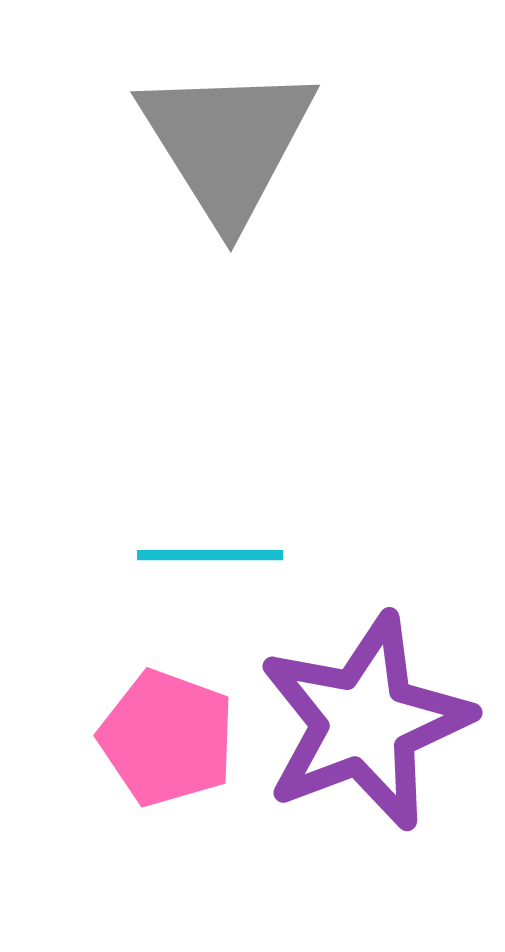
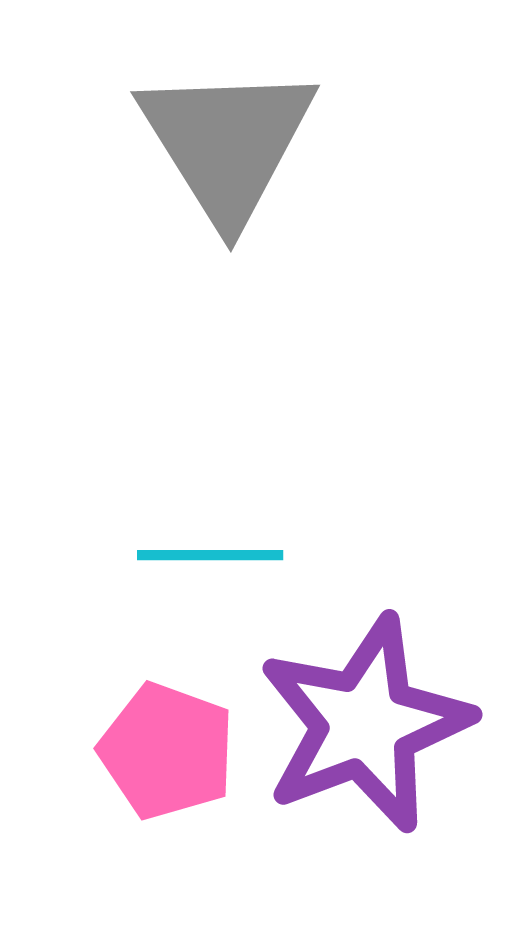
purple star: moved 2 px down
pink pentagon: moved 13 px down
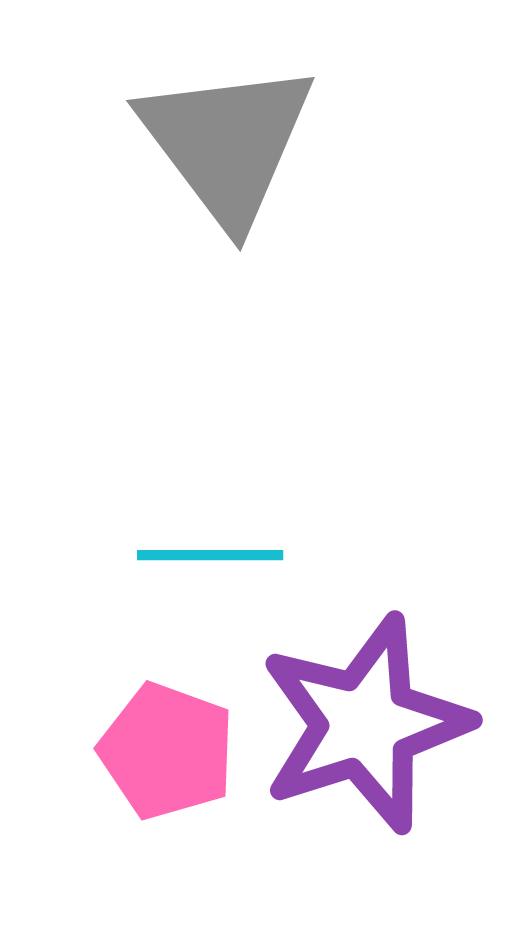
gray triangle: rotated 5 degrees counterclockwise
purple star: rotated 3 degrees clockwise
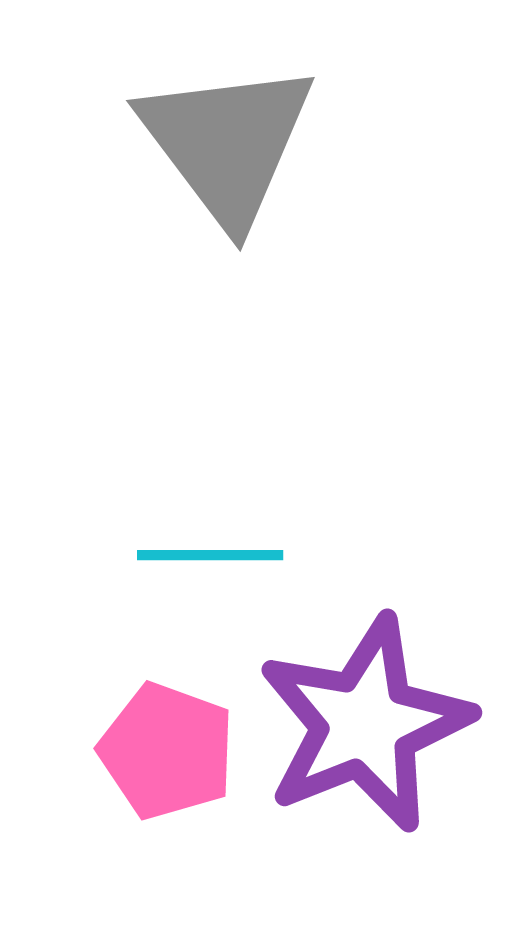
purple star: rotated 4 degrees counterclockwise
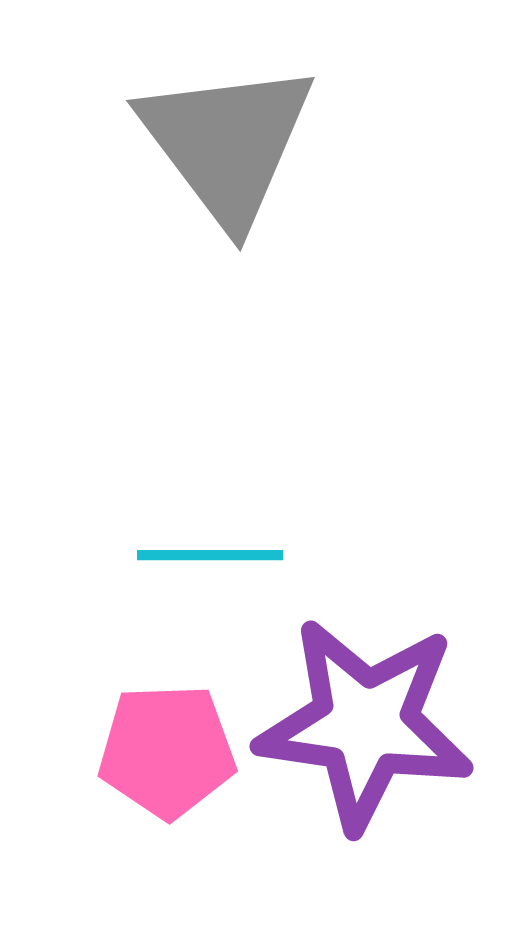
purple star: rotated 30 degrees clockwise
pink pentagon: rotated 22 degrees counterclockwise
